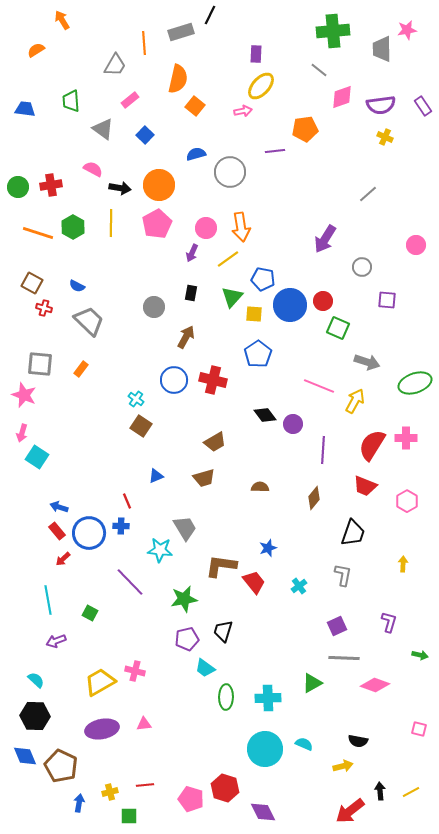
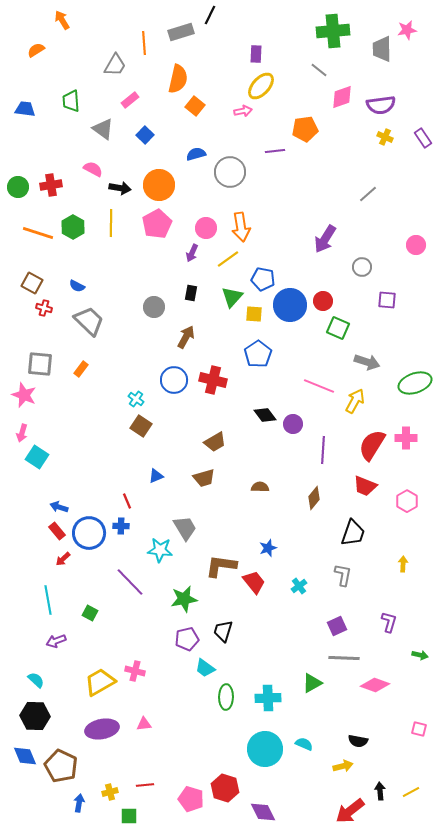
purple rectangle at (423, 106): moved 32 px down
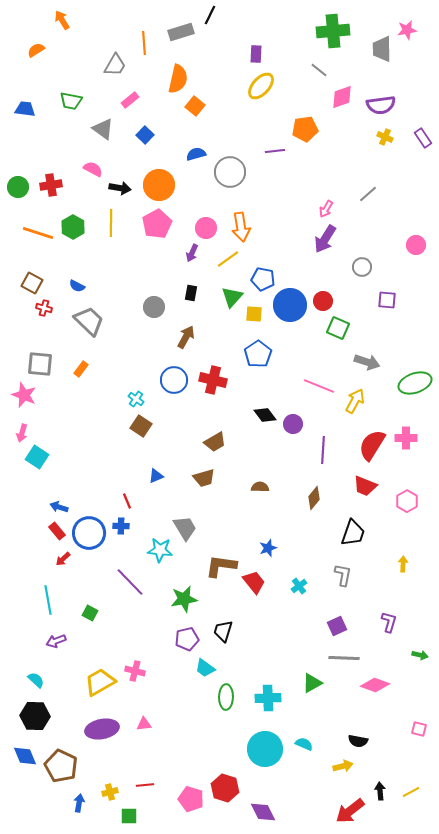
green trapezoid at (71, 101): rotated 75 degrees counterclockwise
pink arrow at (243, 111): moved 83 px right, 98 px down; rotated 132 degrees clockwise
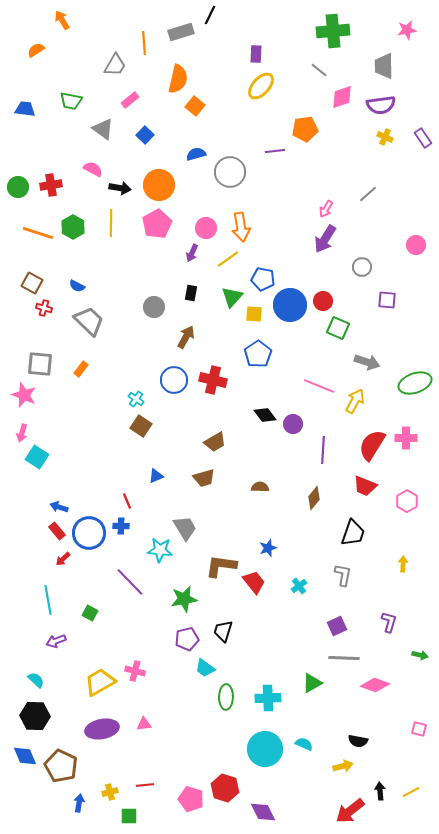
gray trapezoid at (382, 49): moved 2 px right, 17 px down
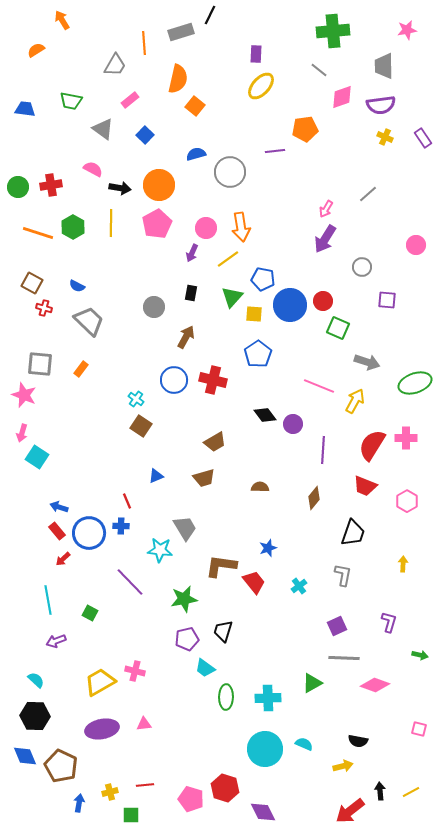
green square at (129, 816): moved 2 px right, 1 px up
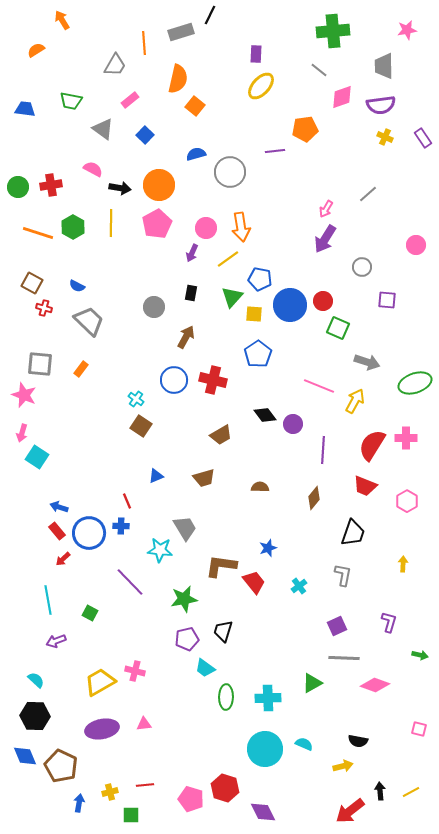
blue pentagon at (263, 279): moved 3 px left
brown trapezoid at (215, 442): moved 6 px right, 7 px up
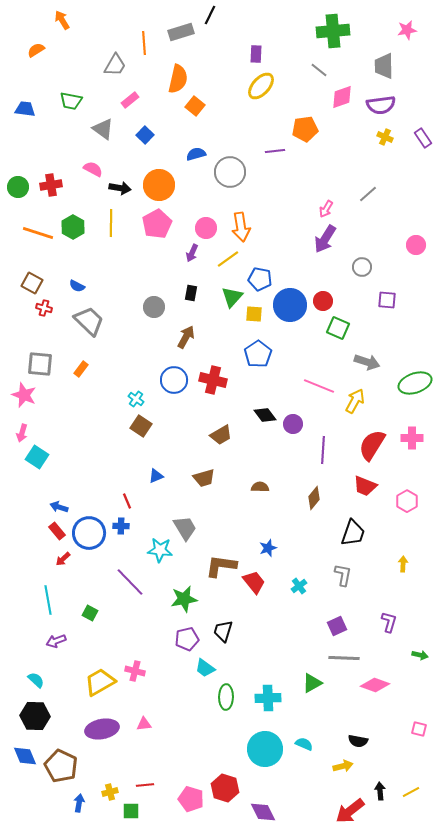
pink cross at (406, 438): moved 6 px right
green square at (131, 815): moved 4 px up
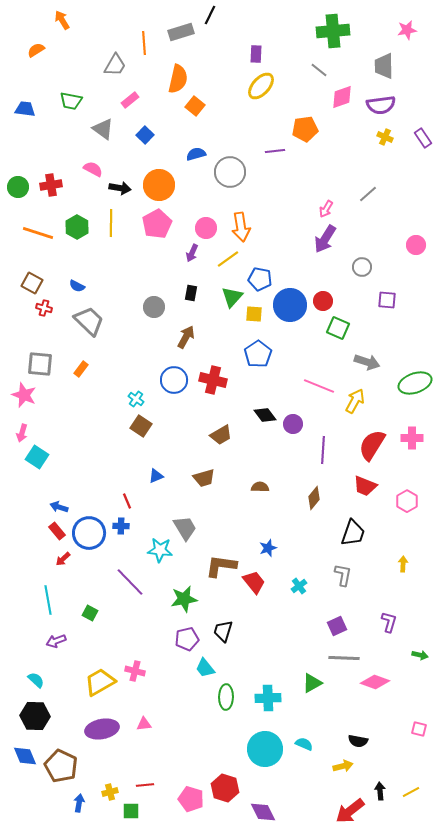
green hexagon at (73, 227): moved 4 px right
cyan trapezoid at (205, 668): rotated 15 degrees clockwise
pink diamond at (375, 685): moved 3 px up
